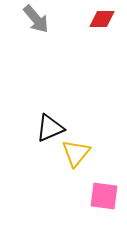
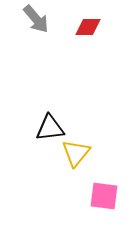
red diamond: moved 14 px left, 8 px down
black triangle: rotated 16 degrees clockwise
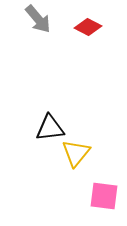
gray arrow: moved 2 px right
red diamond: rotated 28 degrees clockwise
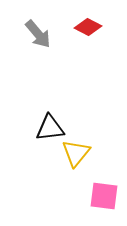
gray arrow: moved 15 px down
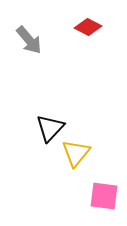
gray arrow: moved 9 px left, 6 px down
black triangle: rotated 40 degrees counterclockwise
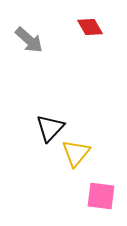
red diamond: moved 2 px right; rotated 32 degrees clockwise
gray arrow: rotated 8 degrees counterclockwise
pink square: moved 3 px left
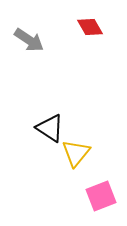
gray arrow: rotated 8 degrees counterclockwise
black triangle: rotated 40 degrees counterclockwise
pink square: rotated 28 degrees counterclockwise
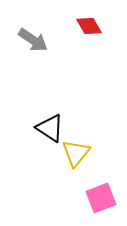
red diamond: moved 1 px left, 1 px up
gray arrow: moved 4 px right
pink square: moved 2 px down
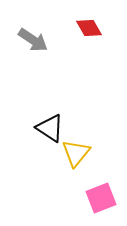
red diamond: moved 2 px down
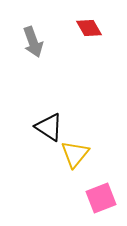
gray arrow: moved 2 px down; rotated 36 degrees clockwise
black triangle: moved 1 px left, 1 px up
yellow triangle: moved 1 px left, 1 px down
